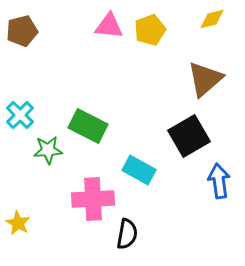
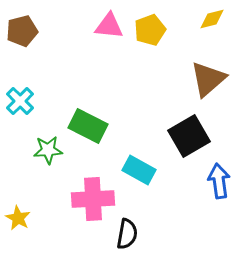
brown triangle: moved 3 px right
cyan cross: moved 14 px up
yellow star: moved 5 px up
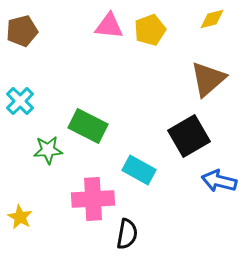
blue arrow: rotated 68 degrees counterclockwise
yellow star: moved 2 px right, 1 px up
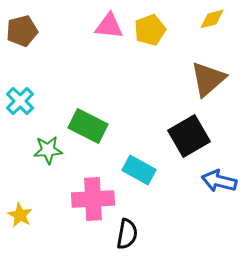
yellow star: moved 2 px up
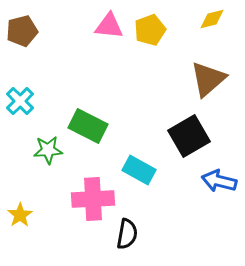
yellow star: rotated 10 degrees clockwise
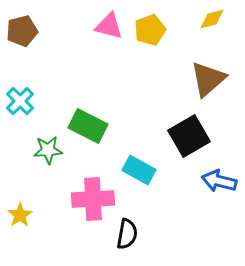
pink triangle: rotated 8 degrees clockwise
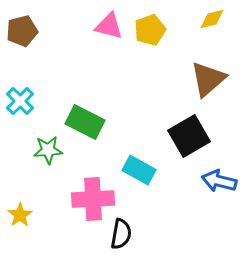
green rectangle: moved 3 px left, 4 px up
black semicircle: moved 6 px left
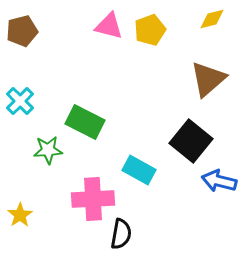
black square: moved 2 px right, 5 px down; rotated 21 degrees counterclockwise
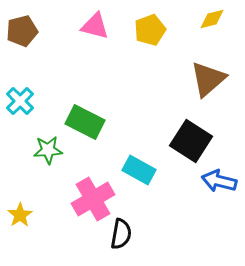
pink triangle: moved 14 px left
black square: rotated 6 degrees counterclockwise
pink cross: rotated 27 degrees counterclockwise
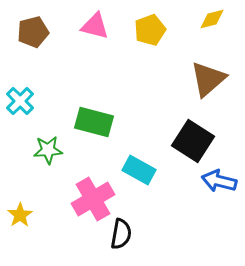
brown pentagon: moved 11 px right, 1 px down
green rectangle: moved 9 px right; rotated 12 degrees counterclockwise
black square: moved 2 px right
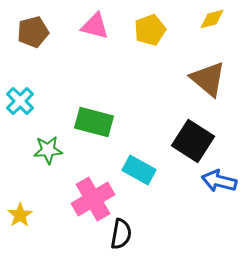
brown triangle: rotated 39 degrees counterclockwise
